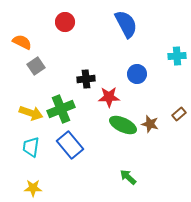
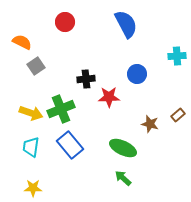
brown rectangle: moved 1 px left, 1 px down
green ellipse: moved 23 px down
green arrow: moved 5 px left, 1 px down
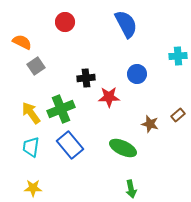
cyan cross: moved 1 px right
black cross: moved 1 px up
yellow arrow: rotated 145 degrees counterclockwise
green arrow: moved 8 px right, 11 px down; rotated 144 degrees counterclockwise
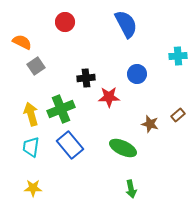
yellow arrow: moved 1 px down; rotated 20 degrees clockwise
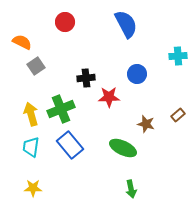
brown star: moved 4 px left
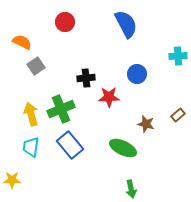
yellow star: moved 21 px left, 8 px up
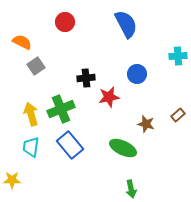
red star: rotated 10 degrees counterclockwise
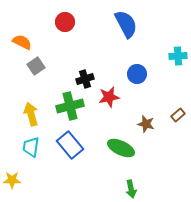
black cross: moved 1 px left, 1 px down; rotated 12 degrees counterclockwise
green cross: moved 9 px right, 3 px up; rotated 8 degrees clockwise
green ellipse: moved 2 px left
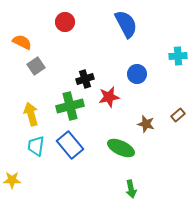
cyan trapezoid: moved 5 px right, 1 px up
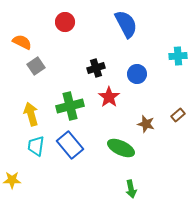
black cross: moved 11 px right, 11 px up
red star: rotated 25 degrees counterclockwise
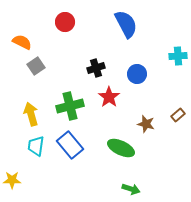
green arrow: rotated 60 degrees counterclockwise
